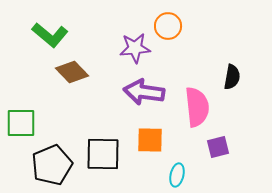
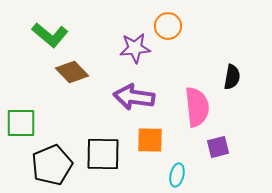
purple arrow: moved 10 px left, 5 px down
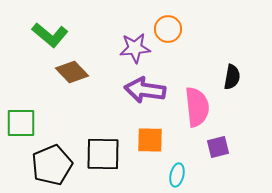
orange circle: moved 3 px down
purple arrow: moved 11 px right, 7 px up
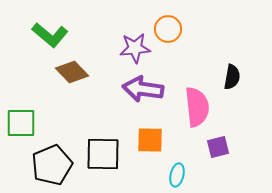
purple arrow: moved 2 px left, 1 px up
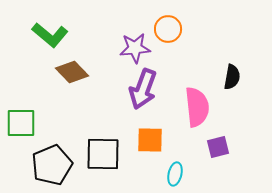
purple arrow: rotated 78 degrees counterclockwise
cyan ellipse: moved 2 px left, 1 px up
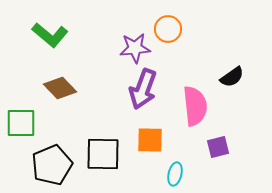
brown diamond: moved 12 px left, 16 px down
black semicircle: rotated 45 degrees clockwise
pink semicircle: moved 2 px left, 1 px up
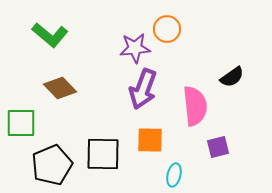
orange circle: moved 1 px left
cyan ellipse: moved 1 px left, 1 px down
